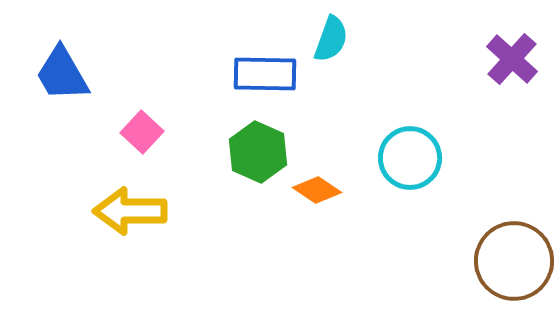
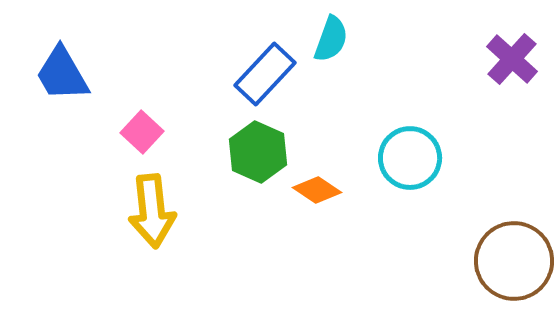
blue rectangle: rotated 48 degrees counterclockwise
yellow arrow: moved 22 px right; rotated 96 degrees counterclockwise
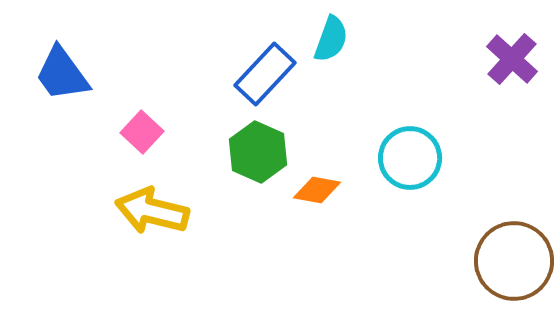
blue trapezoid: rotated 6 degrees counterclockwise
orange diamond: rotated 24 degrees counterclockwise
yellow arrow: rotated 110 degrees clockwise
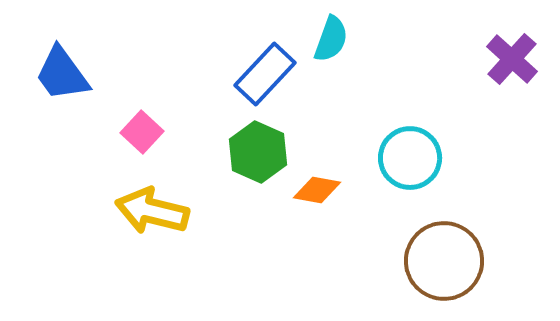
brown circle: moved 70 px left
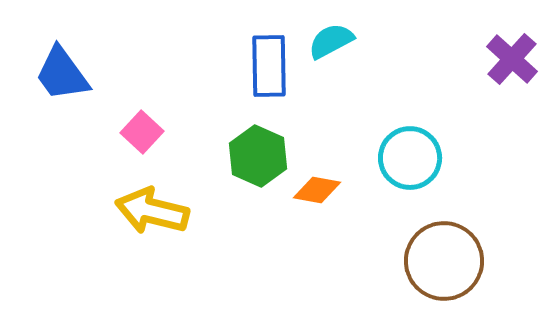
cyan semicircle: moved 2 px down; rotated 138 degrees counterclockwise
blue rectangle: moved 4 px right, 8 px up; rotated 44 degrees counterclockwise
green hexagon: moved 4 px down
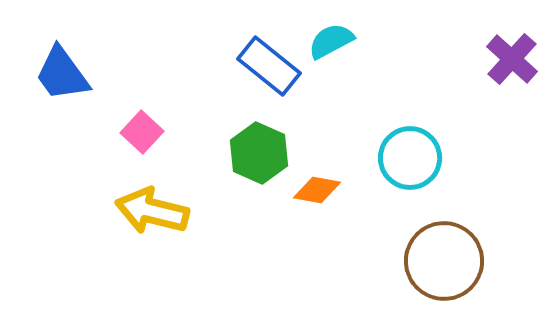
blue rectangle: rotated 50 degrees counterclockwise
green hexagon: moved 1 px right, 3 px up
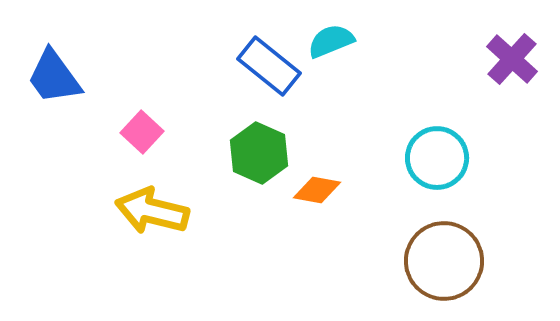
cyan semicircle: rotated 6 degrees clockwise
blue trapezoid: moved 8 px left, 3 px down
cyan circle: moved 27 px right
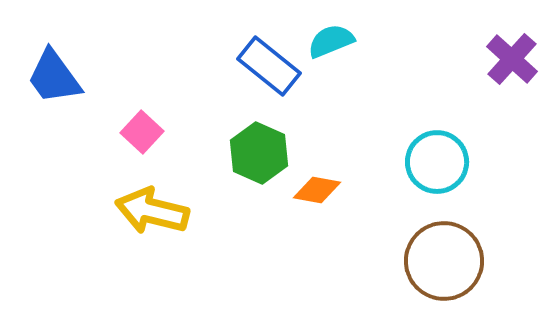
cyan circle: moved 4 px down
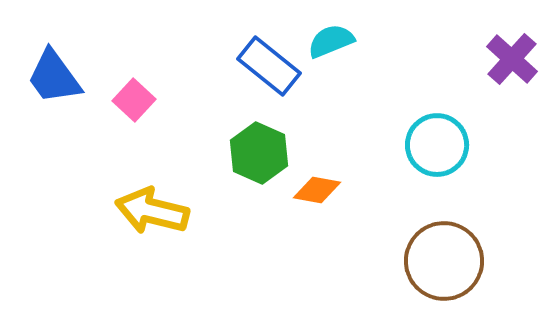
pink square: moved 8 px left, 32 px up
cyan circle: moved 17 px up
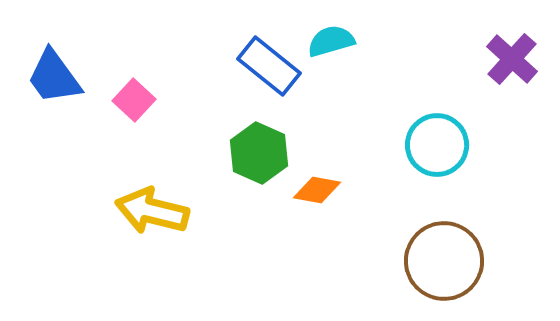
cyan semicircle: rotated 6 degrees clockwise
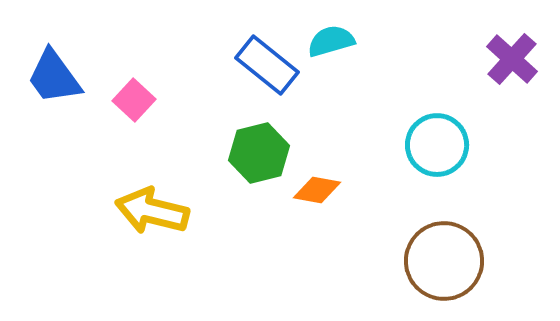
blue rectangle: moved 2 px left, 1 px up
green hexagon: rotated 22 degrees clockwise
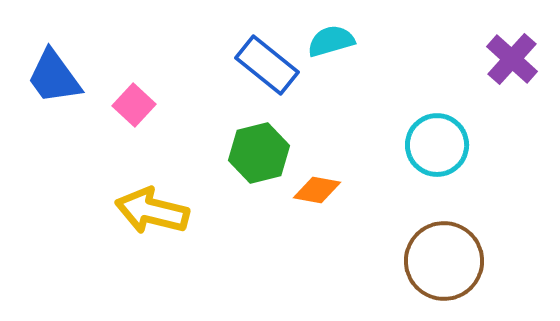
pink square: moved 5 px down
